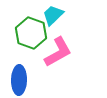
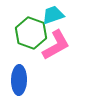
cyan trapezoid: rotated 25 degrees clockwise
pink L-shape: moved 2 px left, 7 px up
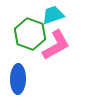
green hexagon: moved 1 px left, 1 px down
blue ellipse: moved 1 px left, 1 px up
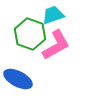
blue ellipse: rotated 64 degrees counterclockwise
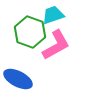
green hexagon: moved 2 px up
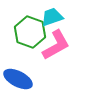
cyan trapezoid: moved 1 px left, 2 px down
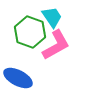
cyan trapezoid: rotated 75 degrees clockwise
blue ellipse: moved 1 px up
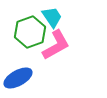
green hexagon: rotated 20 degrees clockwise
blue ellipse: rotated 56 degrees counterclockwise
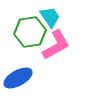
cyan trapezoid: moved 2 px left
green hexagon: rotated 12 degrees clockwise
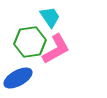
green hexagon: moved 10 px down
pink L-shape: moved 4 px down
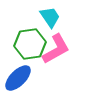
green hexagon: moved 2 px down
blue ellipse: rotated 16 degrees counterclockwise
